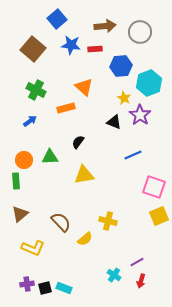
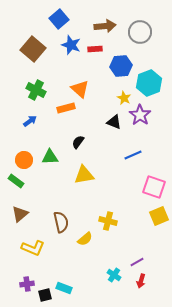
blue square: moved 2 px right
blue star: rotated 12 degrees clockwise
orange triangle: moved 4 px left, 2 px down
green rectangle: rotated 49 degrees counterclockwise
brown semicircle: rotated 30 degrees clockwise
black square: moved 7 px down
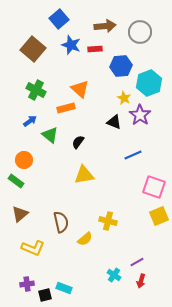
green triangle: moved 22 px up; rotated 42 degrees clockwise
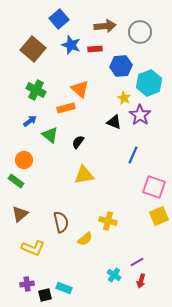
blue line: rotated 42 degrees counterclockwise
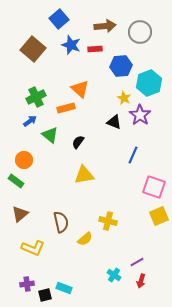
green cross: moved 7 px down; rotated 36 degrees clockwise
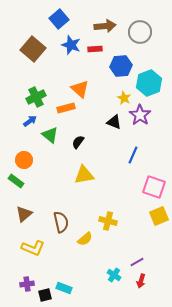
brown triangle: moved 4 px right
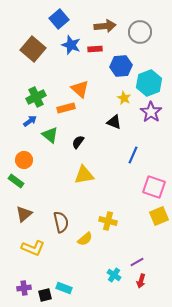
purple star: moved 11 px right, 3 px up
purple cross: moved 3 px left, 4 px down
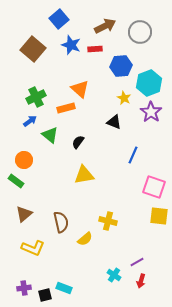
brown arrow: rotated 20 degrees counterclockwise
yellow square: rotated 30 degrees clockwise
